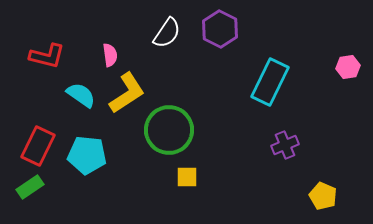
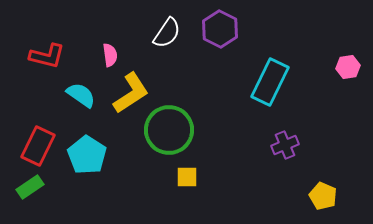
yellow L-shape: moved 4 px right
cyan pentagon: rotated 27 degrees clockwise
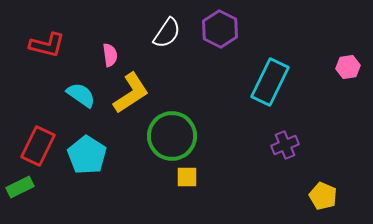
red L-shape: moved 11 px up
green circle: moved 3 px right, 6 px down
green rectangle: moved 10 px left; rotated 8 degrees clockwise
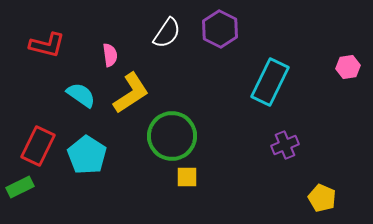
yellow pentagon: moved 1 px left, 2 px down
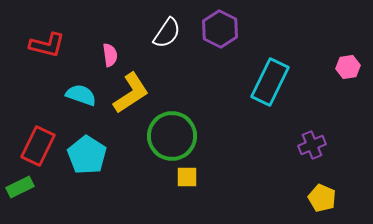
cyan semicircle: rotated 16 degrees counterclockwise
purple cross: moved 27 px right
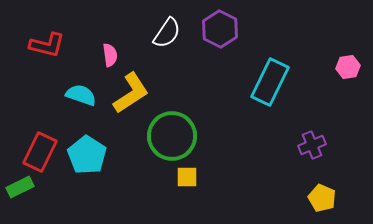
red rectangle: moved 2 px right, 6 px down
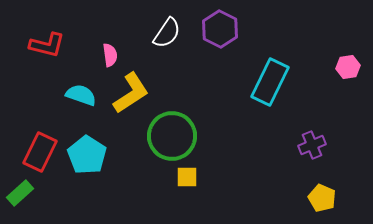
green rectangle: moved 6 px down; rotated 16 degrees counterclockwise
